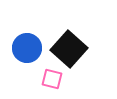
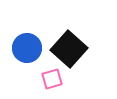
pink square: rotated 30 degrees counterclockwise
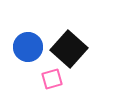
blue circle: moved 1 px right, 1 px up
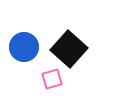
blue circle: moved 4 px left
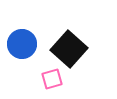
blue circle: moved 2 px left, 3 px up
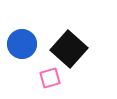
pink square: moved 2 px left, 1 px up
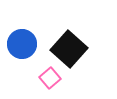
pink square: rotated 25 degrees counterclockwise
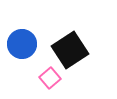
black square: moved 1 px right, 1 px down; rotated 15 degrees clockwise
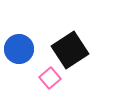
blue circle: moved 3 px left, 5 px down
